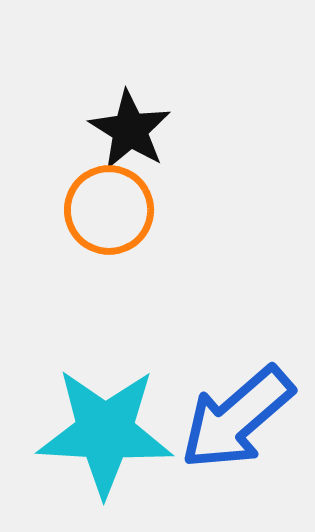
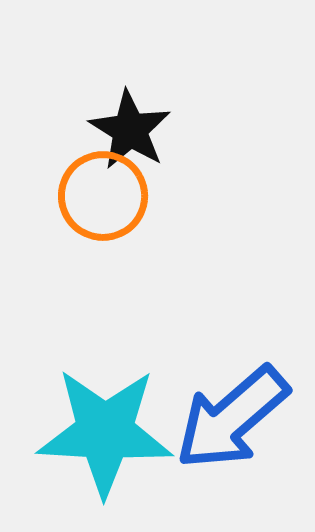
orange circle: moved 6 px left, 14 px up
blue arrow: moved 5 px left
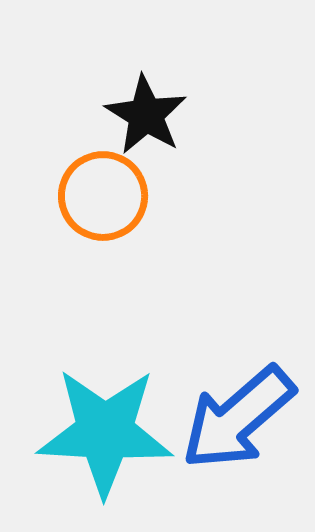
black star: moved 16 px right, 15 px up
blue arrow: moved 6 px right
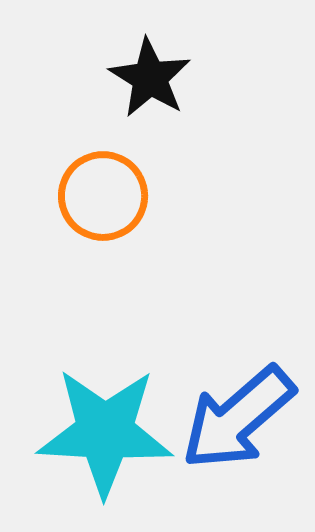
black star: moved 4 px right, 37 px up
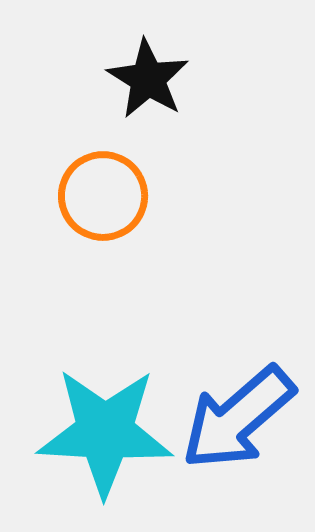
black star: moved 2 px left, 1 px down
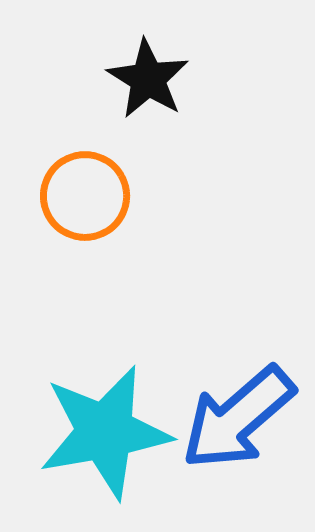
orange circle: moved 18 px left
cyan star: rotated 13 degrees counterclockwise
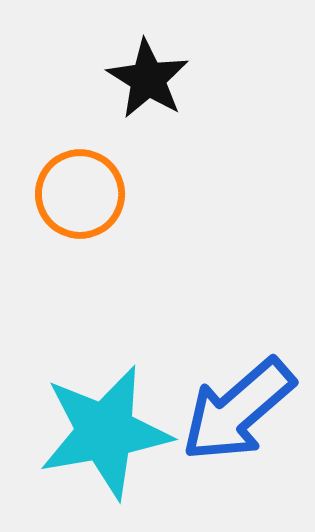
orange circle: moved 5 px left, 2 px up
blue arrow: moved 8 px up
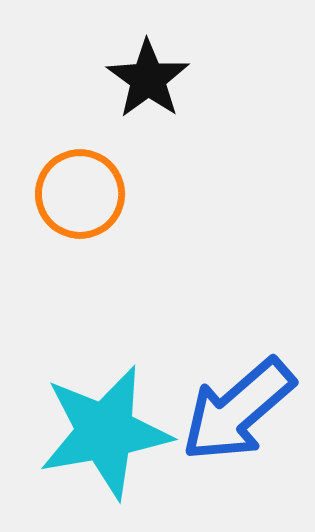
black star: rotated 4 degrees clockwise
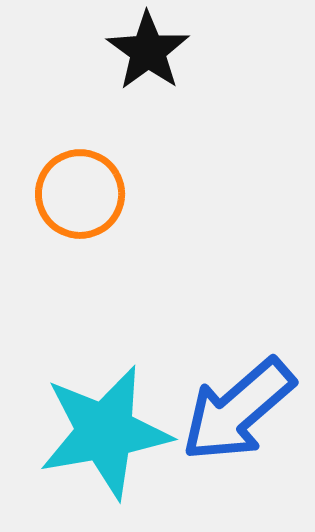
black star: moved 28 px up
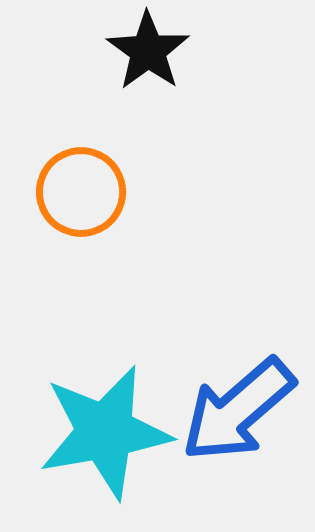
orange circle: moved 1 px right, 2 px up
